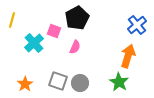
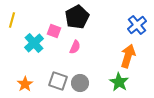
black pentagon: moved 1 px up
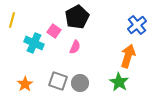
pink square: rotated 16 degrees clockwise
cyan cross: rotated 24 degrees counterclockwise
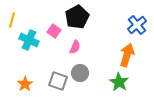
cyan cross: moved 5 px left, 3 px up
orange arrow: moved 1 px left, 1 px up
gray circle: moved 10 px up
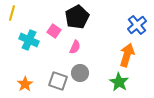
yellow line: moved 7 px up
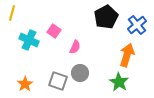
black pentagon: moved 29 px right
